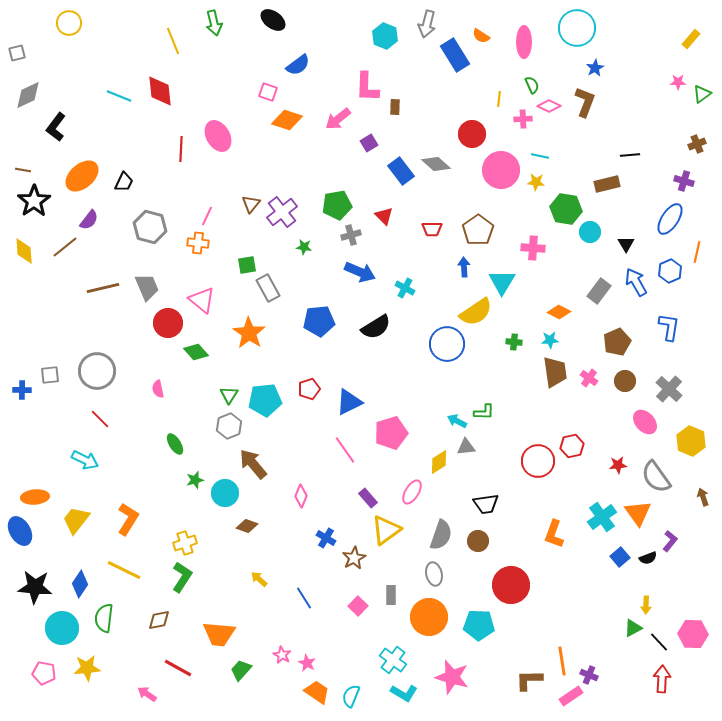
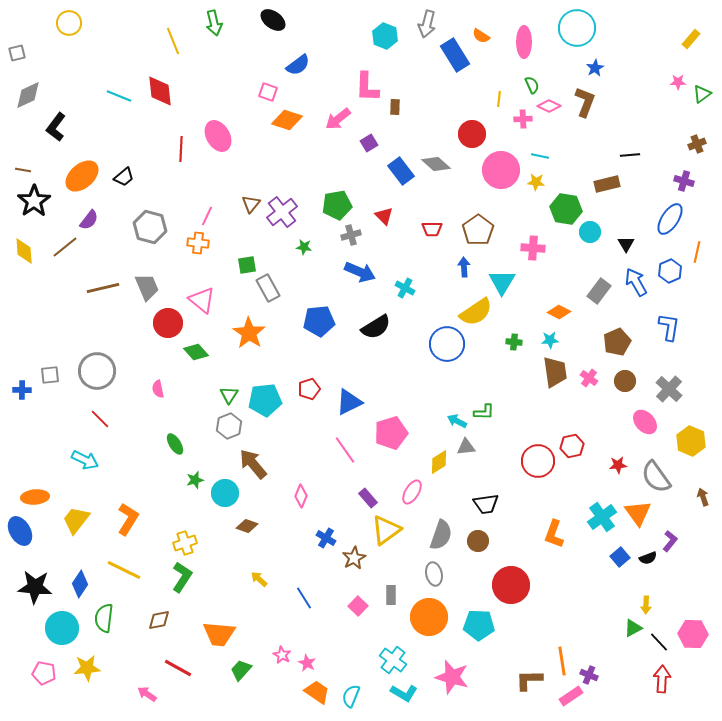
black trapezoid at (124, 182): moved 5 px up; rotated 25 degrees clockwise
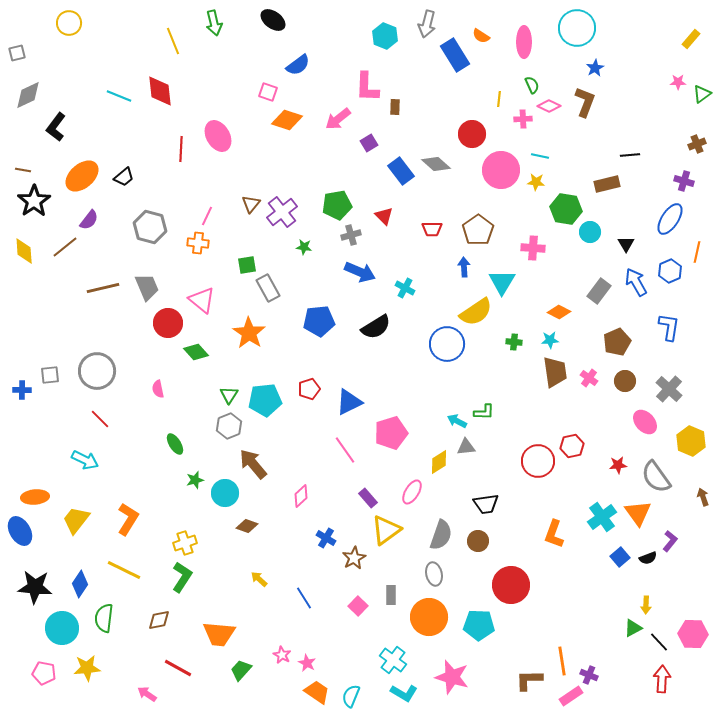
pink diamond at (301, 496): rotated 25 degrees clockwise
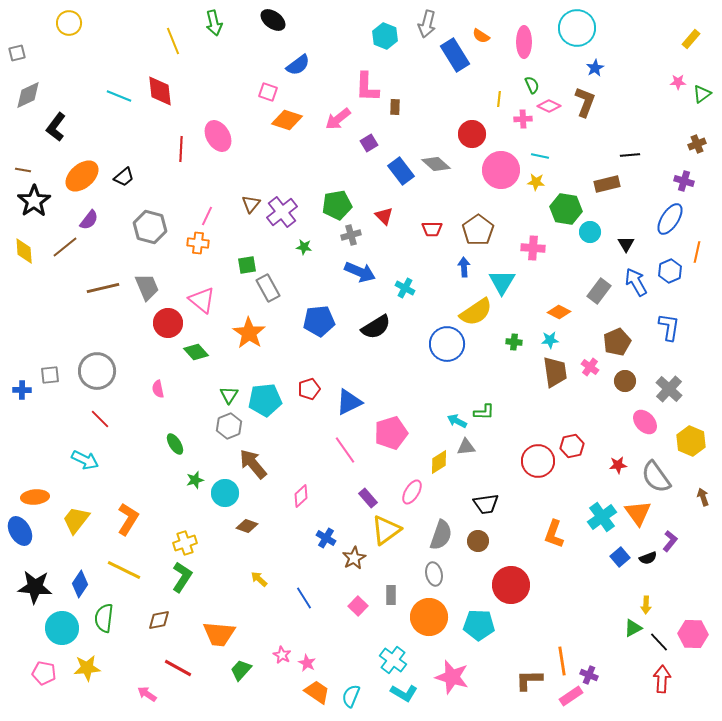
pink cross at (589, 378): moved 1 px right, 11 px up
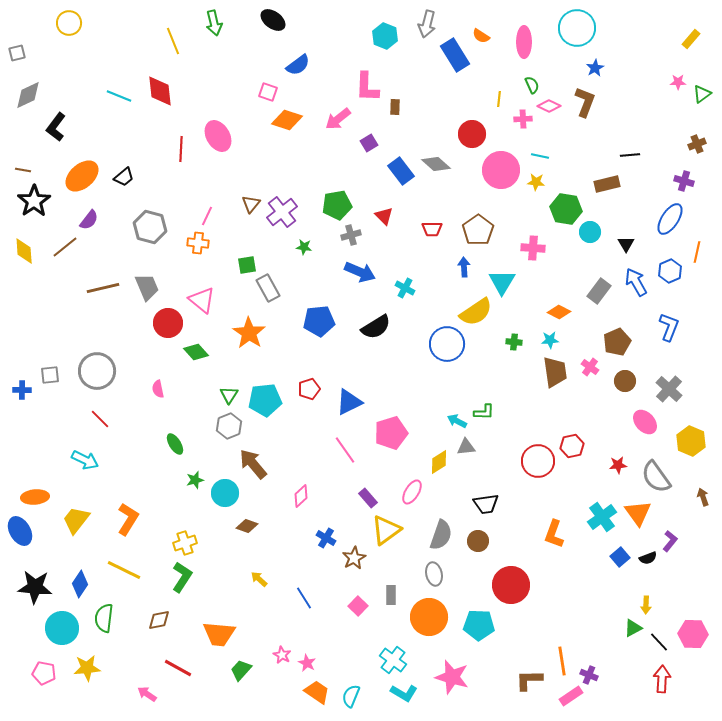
blue L-shape at (669, 327): rotated 12 degrees clockwise
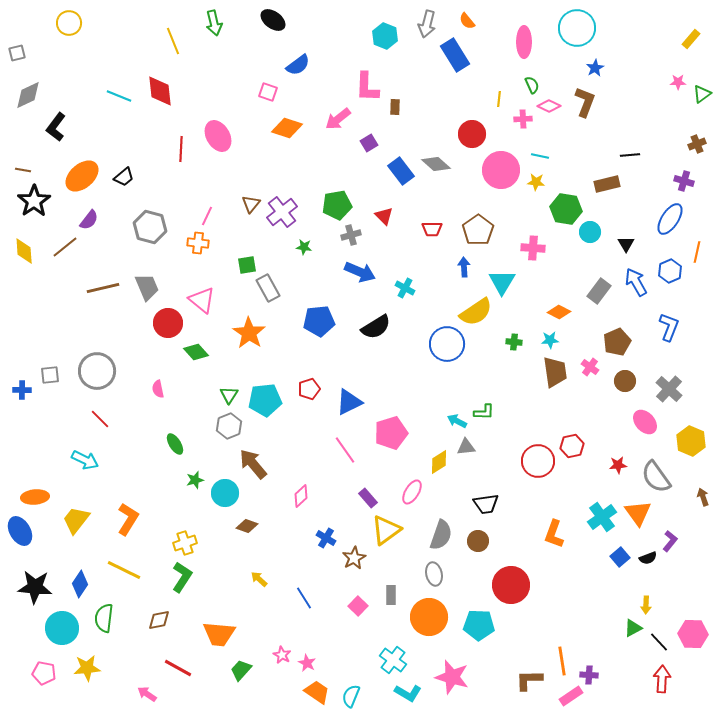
orange semicircle at (481, 36): moved 14 px left, 15 px up; rotated 18 degrees clockwise
orange diamond at (287, 120): moved 8 px down
purple cross at (589, 675): rotated 18 degrees counterclockwise
cyan L-shape at (404, 693): moved 4 px right
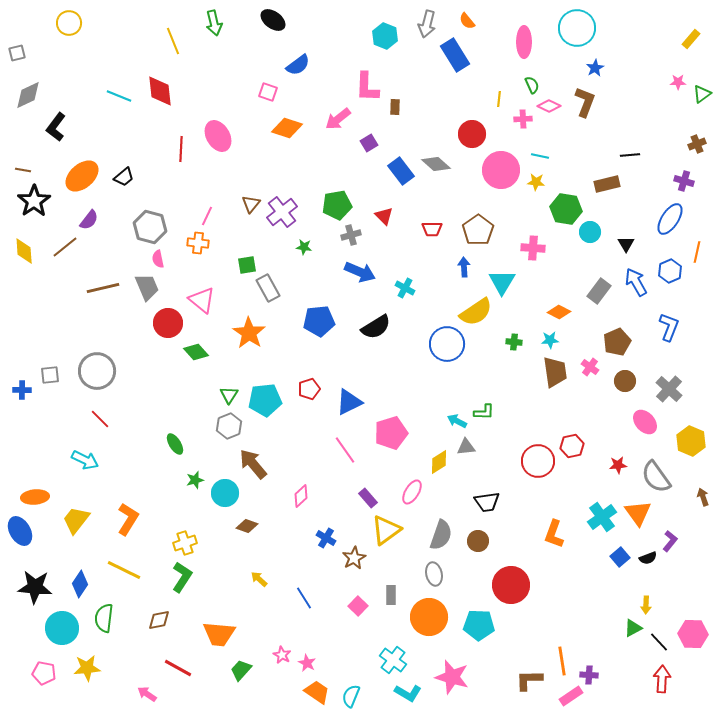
pink semicircle at (158, 389): moved 130 px up
black trapezoid at (486, 504): moved 1 px right, 2 px up
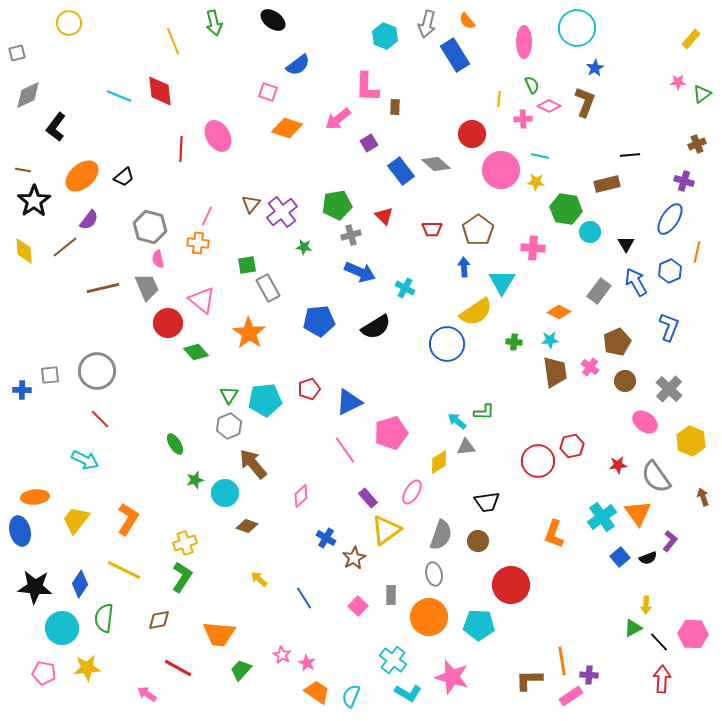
cyan arrow at (457, 421): rotated 12 degrees clockwise
pink ellipse at (645, 422): rotated 10 degrees counterclockwise
blue ellipse at (20, 531): rotated 16 degrees clockwise
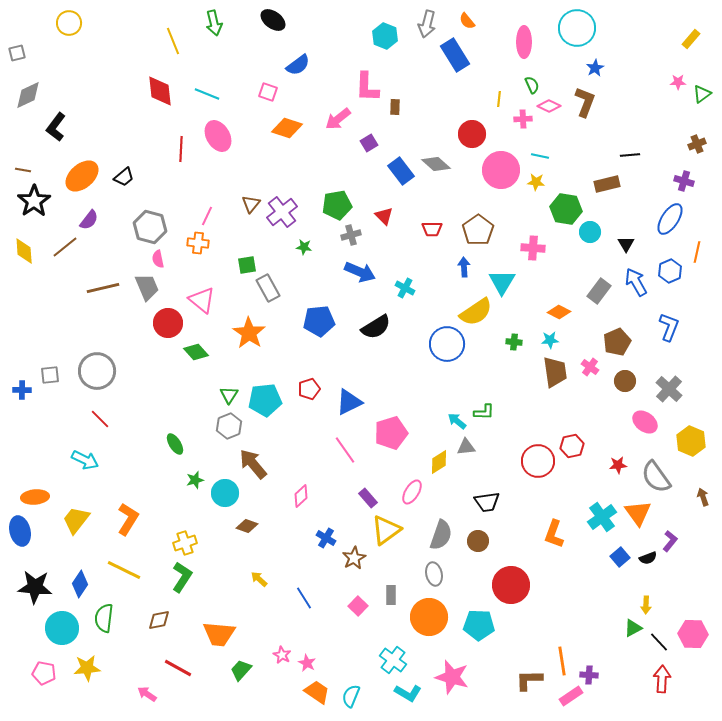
cyan line at (119, 96): moved 88 px right, 2 px up
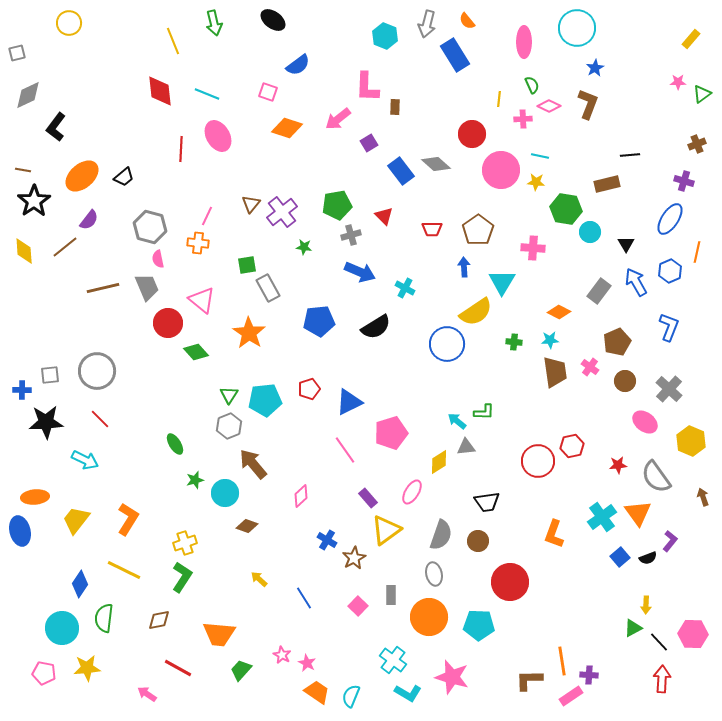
brown L-shape at (585, 102): moved 3 px right, 2 px down
blue cross at (326, 538): moved 1 px right, 2 px down
red circle at (511, 585): moved 1 px left, 3 px up
black star at (35, 587): moved 11 px right, 165 px up; rotated 8 degrees counterclockwise
